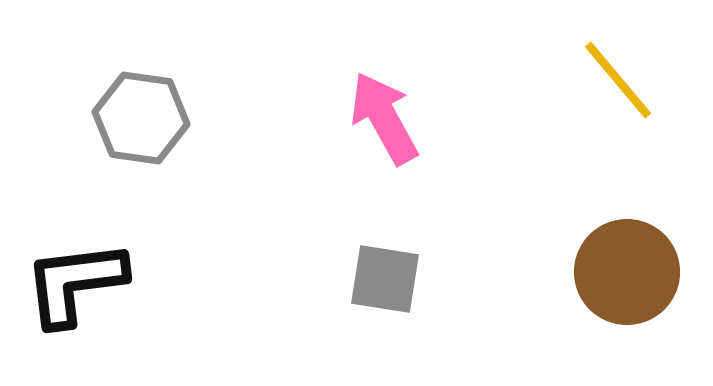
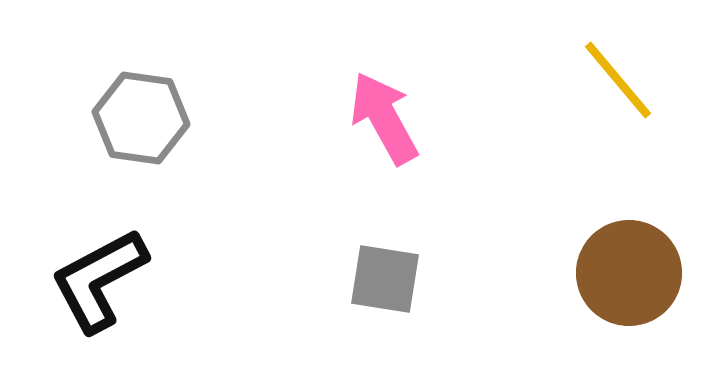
brown circle: moved 2 px right, 1 px down
black L-shape: moved 24 px right, 3 px up; rotated 21 degrees counterclockwise
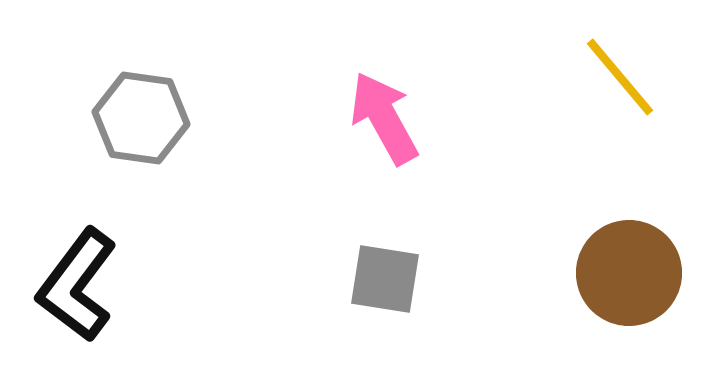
yellow line: moved 2 px right, 3 px up
black L-shape: moved 22 px left, 5 px down; rotated 25 degrees counterclockwise
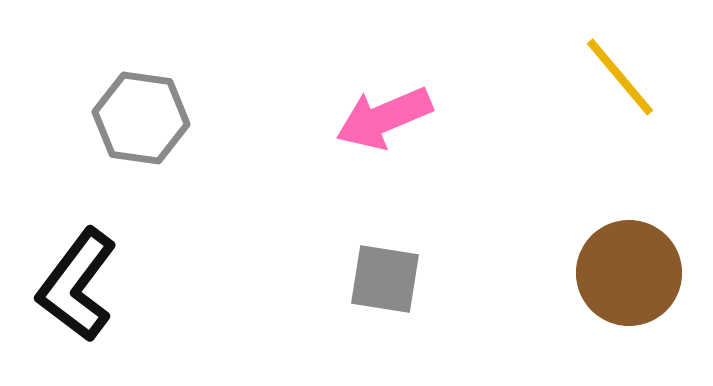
pink arrow: rotated 84 degrees counterclockwise
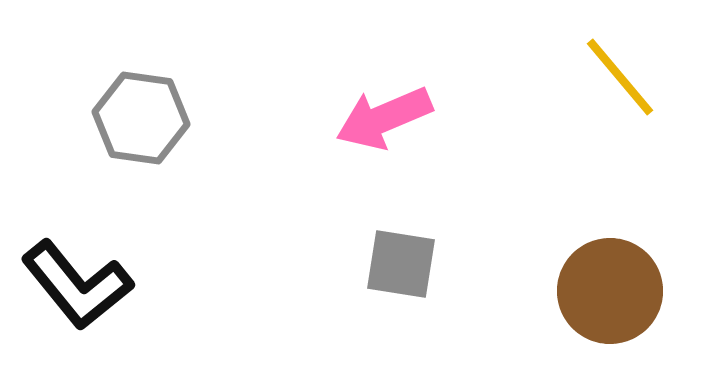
brown circle: moved 19 px left, 18 px down
gray square: moved 16 px right, 15 px up
black L-shape: rotated 76 degrees counterclockwise
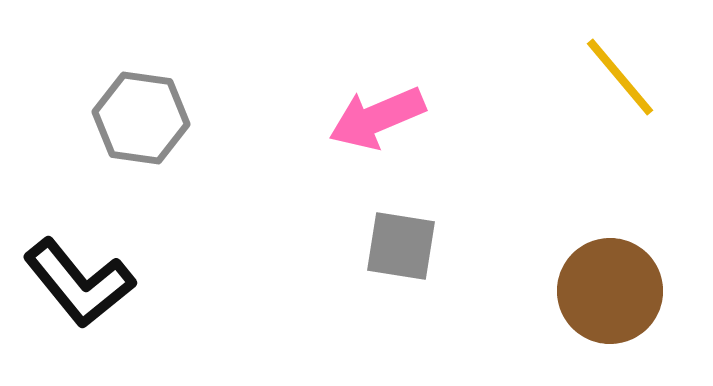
pink arrow: moved 7 px left
gray square: moved 18 px up
black L-shape: moved 2 px right, 2 px up
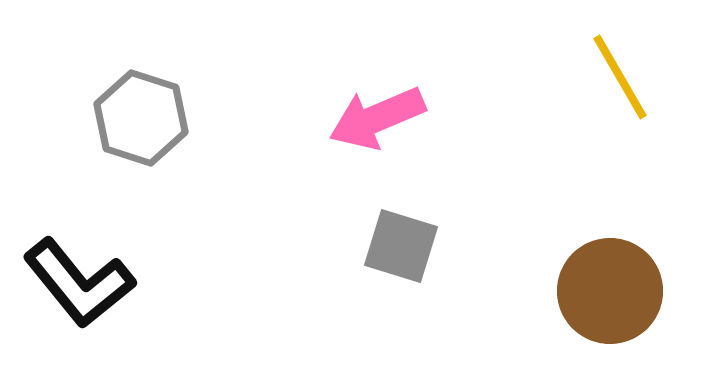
yellow line: rotated 10 degrees clockwise
gray hexagon: rotated 10 degrees clockwise
gray square: rotated 8 degrees clockwise
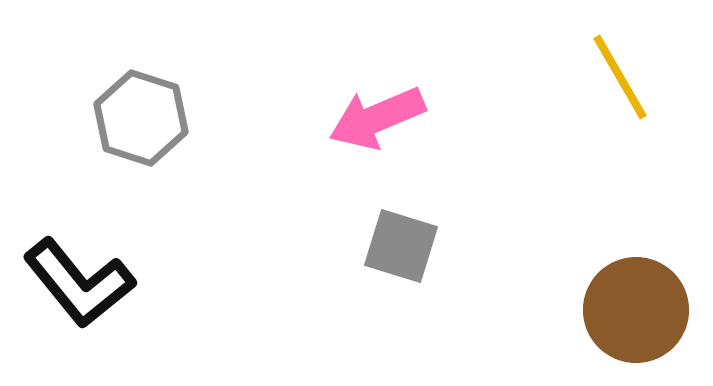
brown circle: moved 26 px right, 19 px down
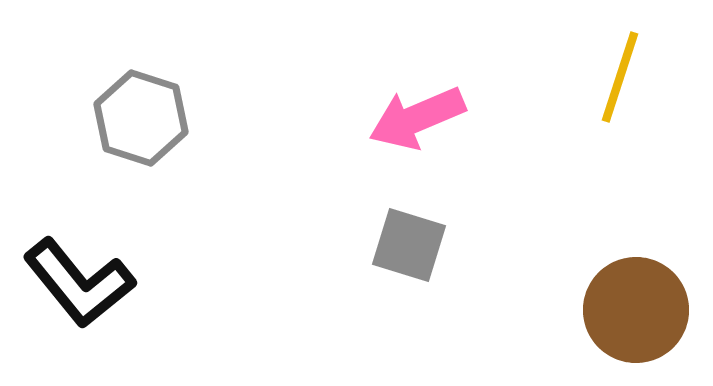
yellow line: rotated 48 degrees clockwise
pink arrow: moved 40 px right
gray square: moved 8 px right, 1 px up
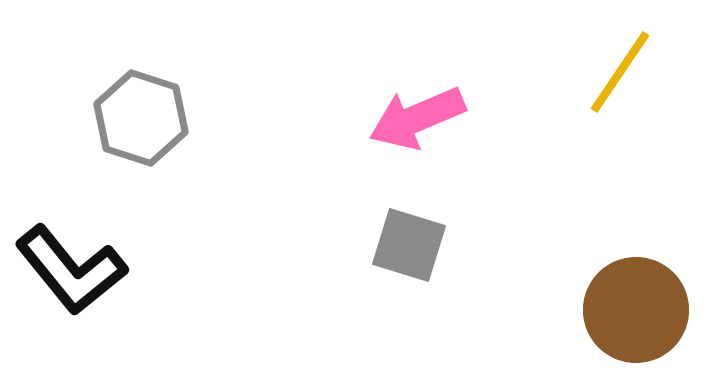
yellow line: moved 5 px up; rotated 16 degrees clockwise
black L-shape: moved 8 px left, 13 px up
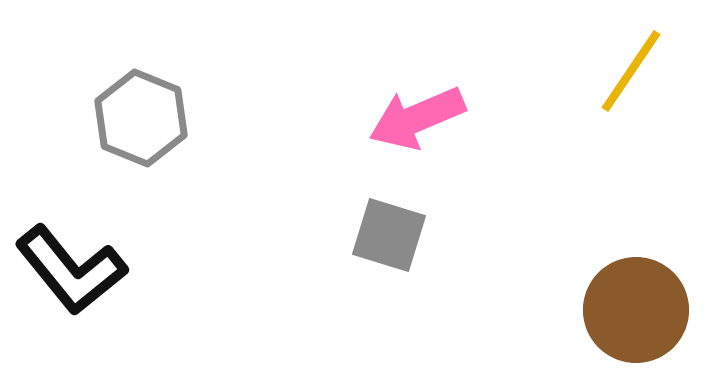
yellow line: moved 11 px right, 1 px up
gray hexagon: rotated 4 degrees clockwise
gray square: moved 20 px left, 10 px up
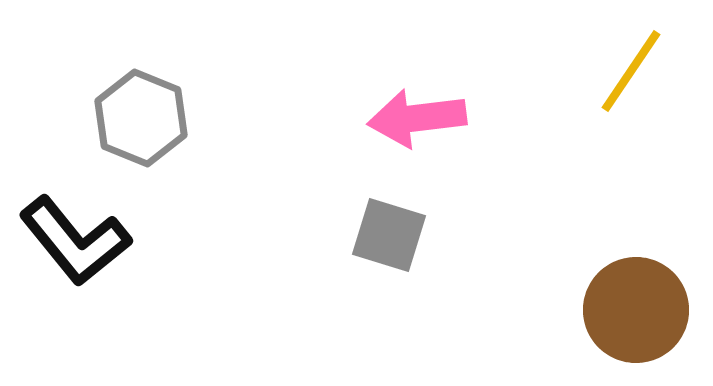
pink arrow: rotated 16 degrees clockwise
black L-shape: moved 4 px right, 29 px up
